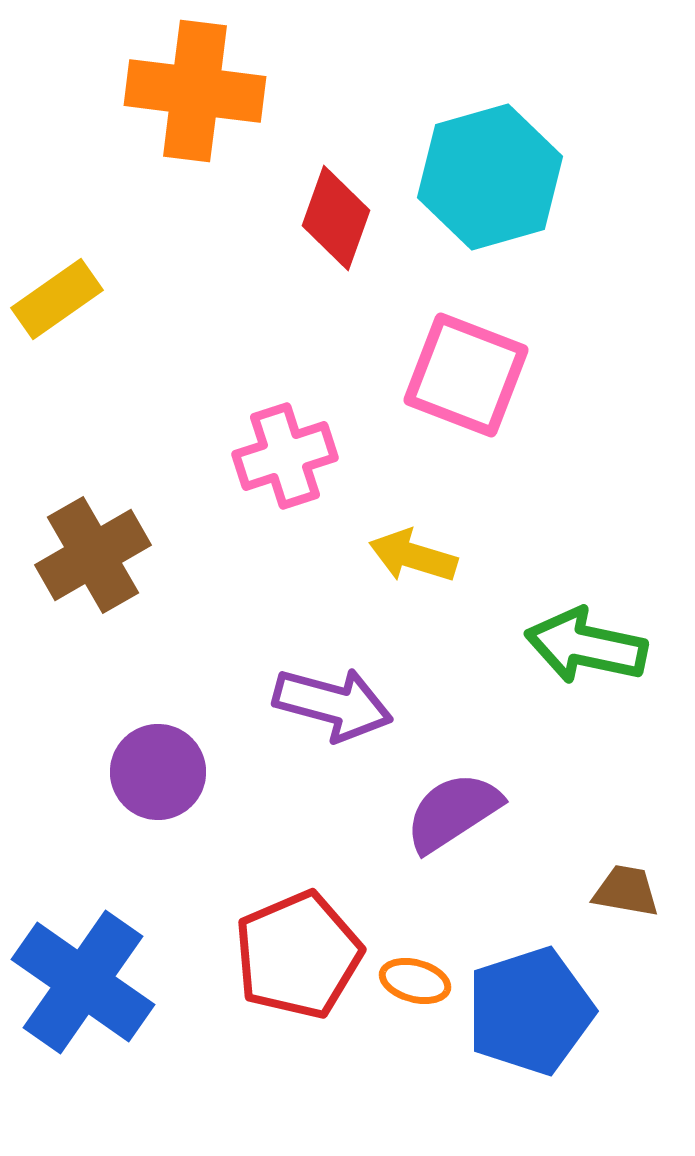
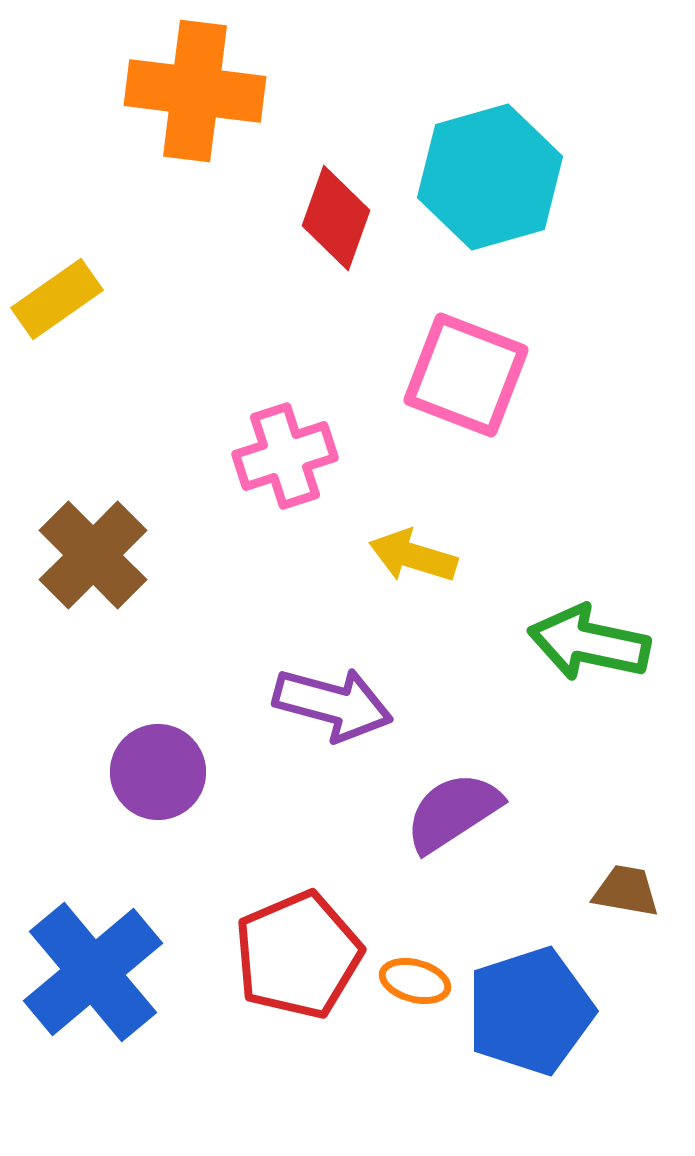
brown cross: rotated 15 degrees counterclockwise
green arrow: moved 3 px right, 3 px up
blue cross: moved 10 px right, 10 px up; rotated 15 degrees clockwise
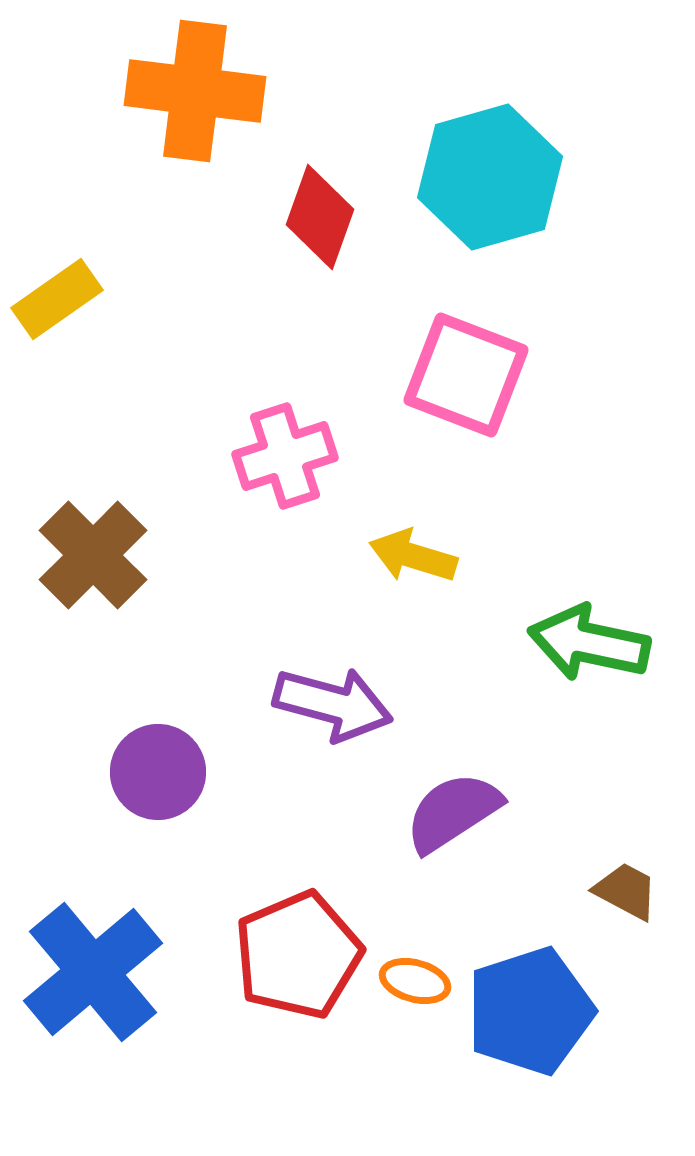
red diamond: moved 16 px left, 1 px up
brown trapezoid: rotated 18 degrees clockwise
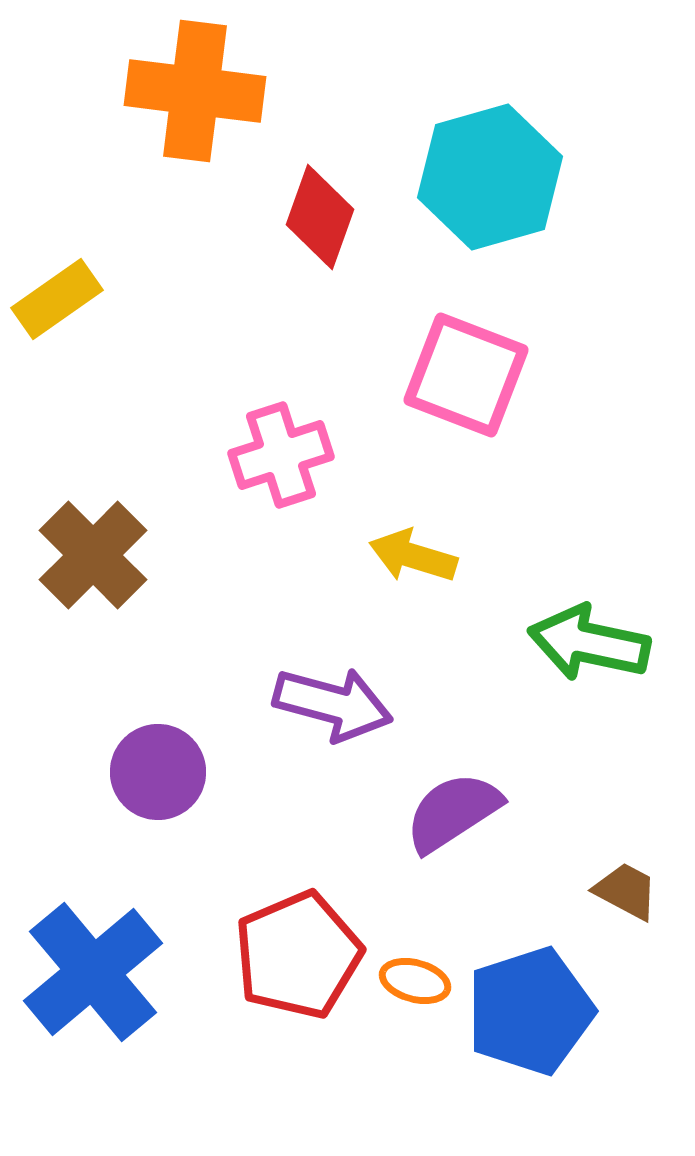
pink cross: moved 4 px left, 1 px up
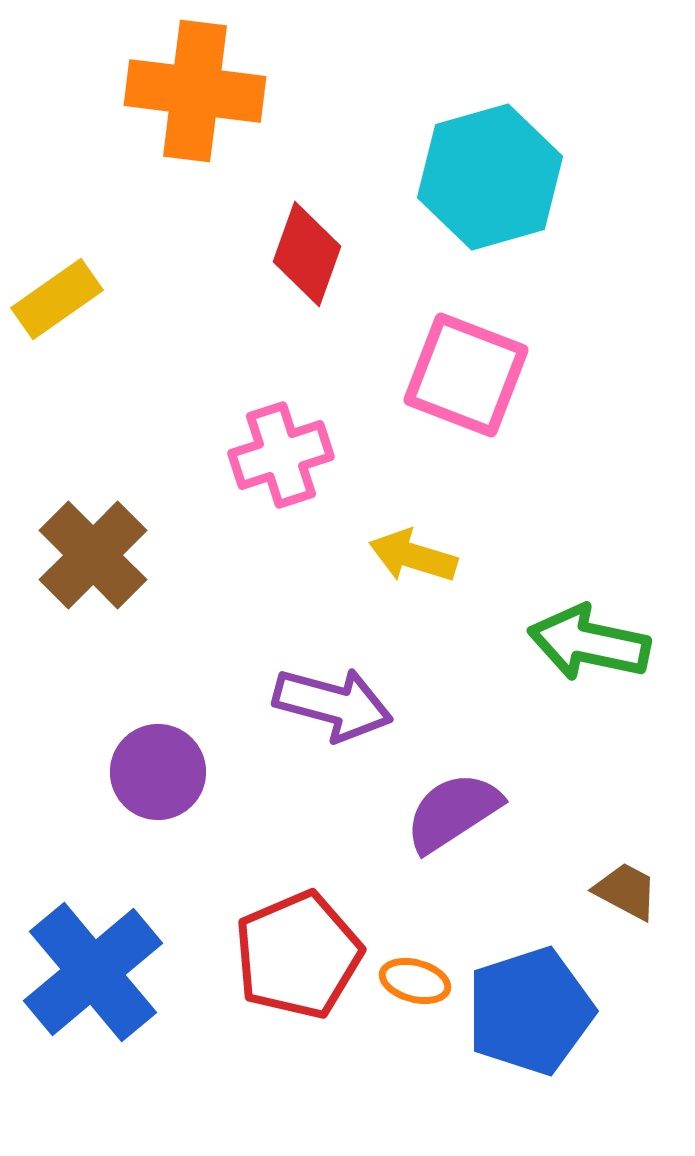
red diamond: moved 13 px left, 37 px down
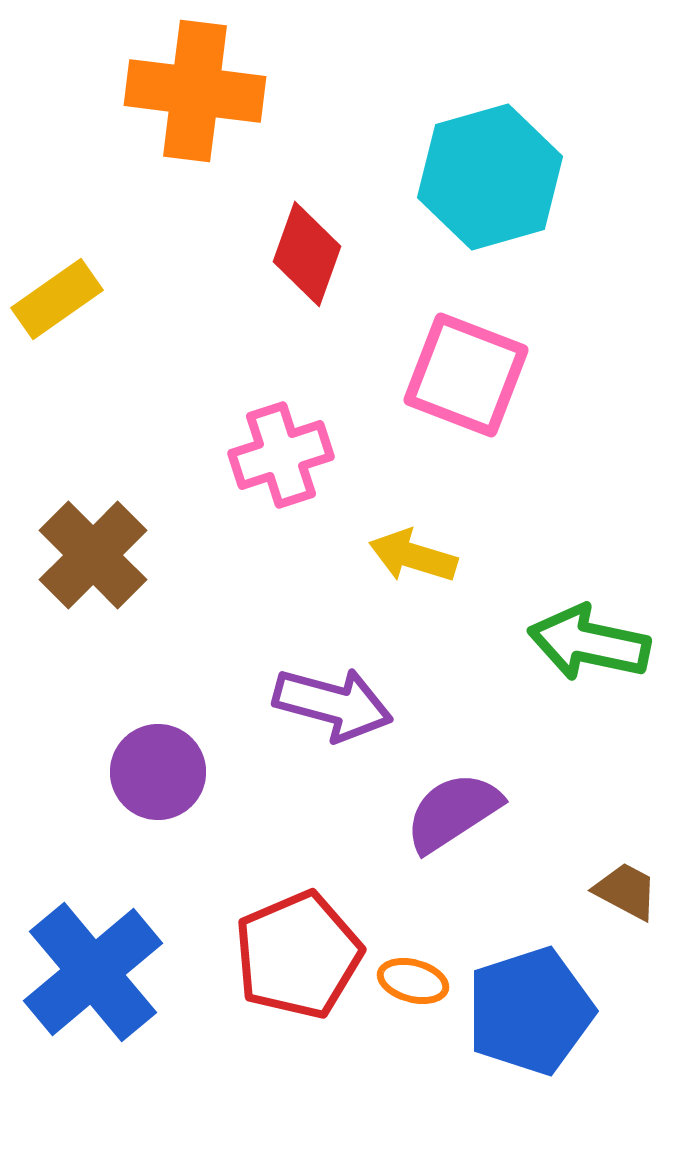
orange ellipse: moved 2 px left
